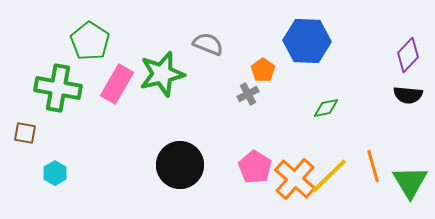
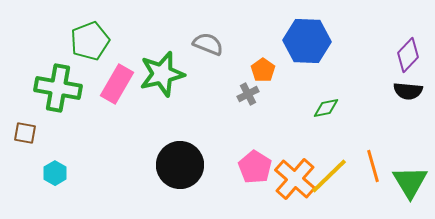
green pentagon: rotated 18 degrees clockwise
black semicircle: moved 4 px up
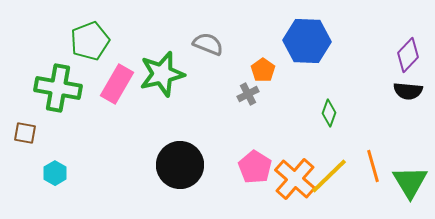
green diamond: moved 3 px right, 5 px down; rotated 60 degrees counterclockwise
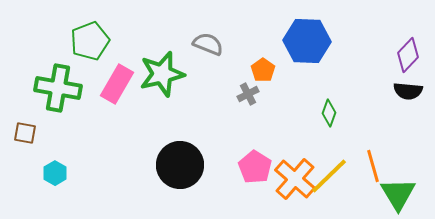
green triangle: moved 12 px left, 12 px down
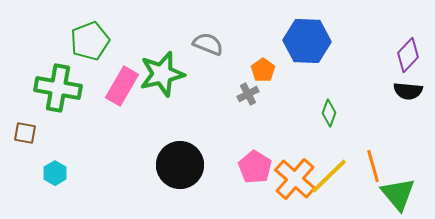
pink rectangle: moved 5 px right, 2 px down
green triangle: rotated 9 degrees counterclockwise
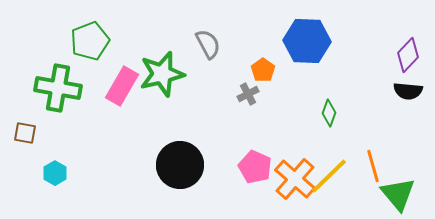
gray semicircle: rotated 40 degrees clockwise
pink pentagon: rotated 8 degrees counterclockwise
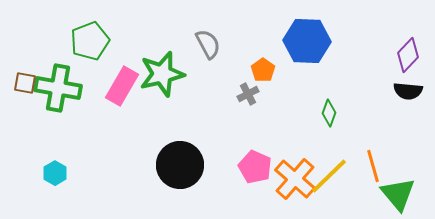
brown square: moved 50 px up
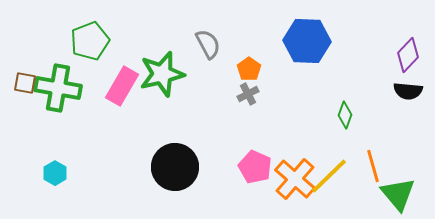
orange pentagon: moved 14 px left, 1 px up
green diamond: moved 16 px right, 2 px down
black circle: moved 5 px left, 2 px down
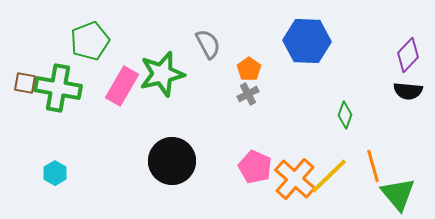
black circle: moved 3 px left, 6 px up
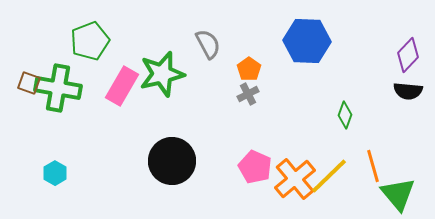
brown square: moved 4 px right; rotated 10 degrees clockwise
orange cross: rotated 9 degrees clockwise
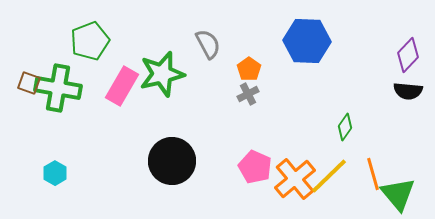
green diamond: moved 12 px down; rotated 16 degrees clockwise
orange line: moved 8 px down
